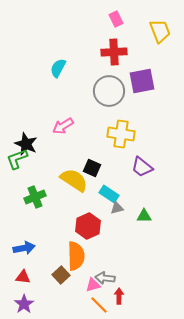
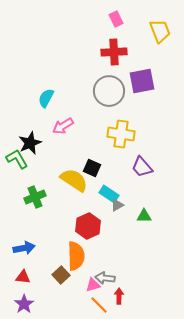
cyan semicircle: moved 12 px left, 30 px down
black star: moved 4 px right, 1 px up; rotated 25 degrees clockwise
green L-shape: rotated 80 degrees clockwise
purple trapezoid: rotated 10 degrees clockwise
gray triangle: moved 3 px up; rotated 16 degrees counterclockwise
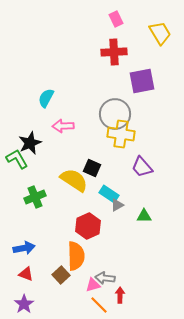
yellow trapezoid: moved 2 px down; rotated 10 degrees counterclockwise
gray circle: moved 6 px right, 23 px down
pink arrow: rotated 30 degrees clockwise
red triangle: moved 3 px right, 3 px up; rotated 14 degrees clockwise
red arrow: moved 1 px right, 1 px up
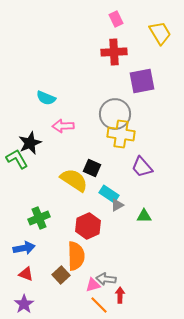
cyan semicircle: rotated 96 degrees counterclockwise
green cross: moved 4 px right, 21 px down
gray arrow: moved 1 px right, 1 px down
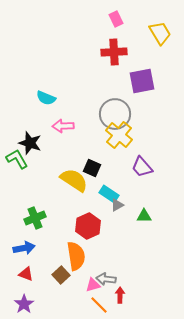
yellow cross: moved 2 px left, 1 px down; rotated 32 degrees clockwise
black star: rotated 30 degrees counterclockwise
green cross: moved 4 px left
orange semicircle: rotated 8 degrees counterclockwise
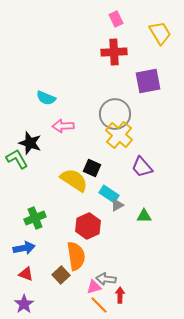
purple square: moved 6 px right
pink triangle: moved 1 px right, 2 px down
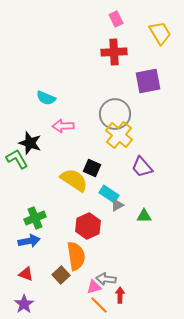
blue arrow: moved 5 px right, 7 px up
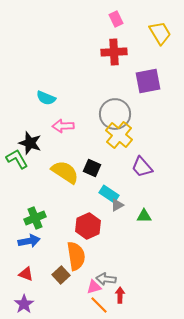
yellow semicircle: moved 9 px left, 8 px up
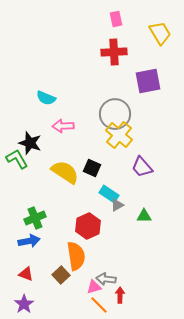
pink rectangle: rotated 14 degrees clockwise
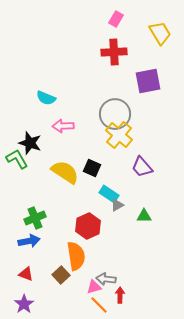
pink rectangle: rotated 42 degrees clockwise
